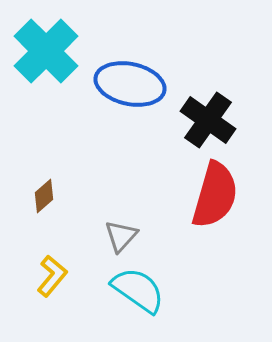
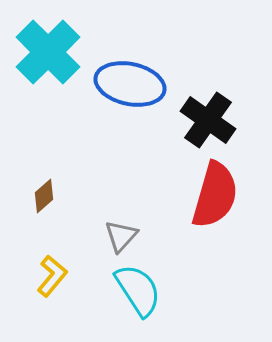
cyan cross: moved 2 px right, 1 px down
cyan semicircle: rotated 22 degrees clockwise
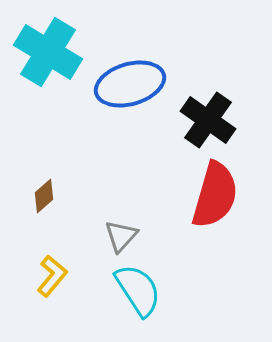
cyan cross: rotated 14 degrees counterclockwise
blue ellipse: rotated 28 degrees counterclockwise
